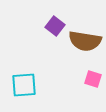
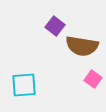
brown semicircle: moved 3 px left, 5 px down
pink square: rotated 18 degrees clockwise
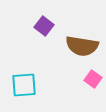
purple square: moved 11 px left
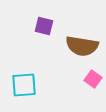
purple square: rotated 24 degrees counterclockwise
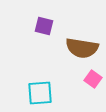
brown semicircle: moved 2 px down
cyan square: moved 16 px right, 8 px down
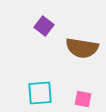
purple square: rotated 24 degrees clockwise
pink square: moved 10 px left, 20 px down; rotated 24 degrees counterclockwise
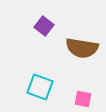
cyan square: moved 6 px up; rotated 24 degrees clockwise
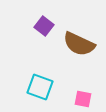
brown semicircle: moved 3 px left, 4 px up; rotated 16 degrees clockwise
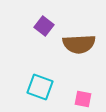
brown semicircle: rotated 28 degrees counterclockwise
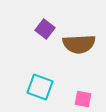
purple square: moved 1 px right, 3 px down
